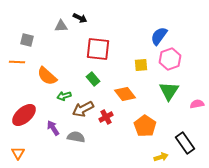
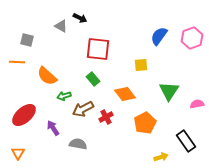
gray triangle: rotated 32 degrees clockwise
pink hexagon: moved 22 px right, 21 px up
orange pentagon: moved 3 px up; rotated 10 degrees clockwise
gray semicircle: moved 2 px right, 7 px down
black rectangle: moved 1 px right, 2 px up
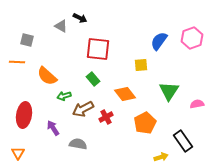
blue semicircle: moved 5 px down
red ellipse: rotated 40 degrees counterclockwise
black rectangle: moved 3 px left
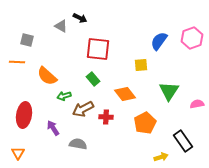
red cross: rotated 32 degrees clockwise
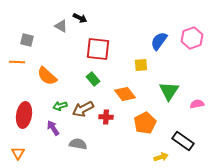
green arrow: moved 4 px left, 10 px down
black rectangle: rotated 20 degrees counterclockwise
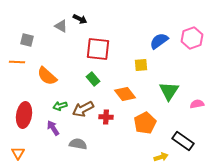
black arrow: moved 1 px down
blue semicircle: rotated 18 degrees clockwise
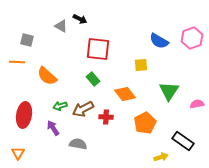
blue semicircle: rotated 114 degrees counterclockwise
